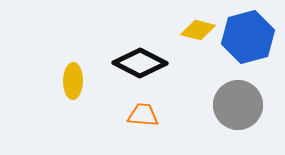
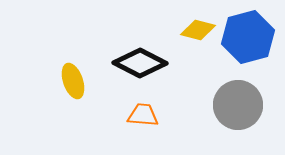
yellow ellipse: rotated 20 degrees counterclockwise
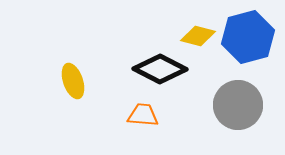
yellow diamond: moved 6 px down
black diamond: moved 20 px right, 6 px down
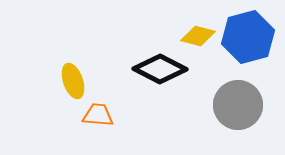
orange trapezoid: moved 45 px left
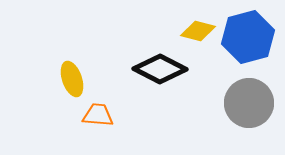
yellow diamond: moved 5 px up
yellow ellipse: moved 1 px left, 2 px up
gray circle: moved 11 px right, 2 px up
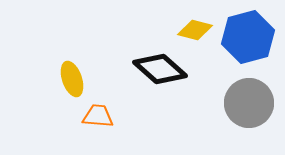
yellow diamond: moved 3 px left, 1 px up
black diamond: rotated 14 degrees clockwise
orange trapezoid: moved 1 px down
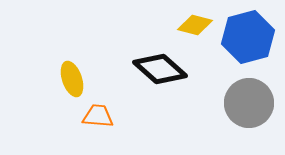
yellow diamond: moved 5 px up
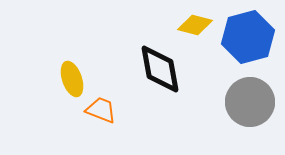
black diamond: rotated 38 degrees clockwise
gray circle: moved 1 px right, 1 px up
orange trapezoid: moved 3 px right, 6 px up; rotated 16 degrees clockwise
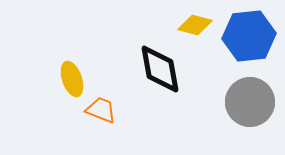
blue hexagon: moved 1 px right, 1 px up; rotated 9 degrees clockwise
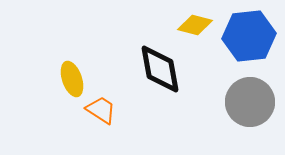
orange trapezoid: rotated 12 degrees clockwise
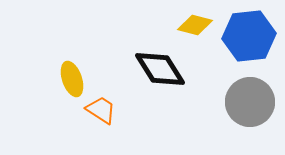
black diamond: rotated 22 degrees counterclockwise
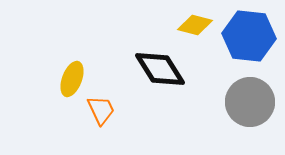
blue hexagon: rotated 12 degrees clockwise
yellow ellipse: rotated 40 degrees clockwise
orange trapezoid: rotated 32 degrees clockwise
